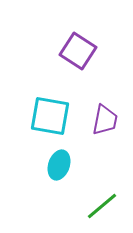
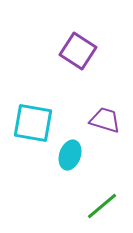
cyan square: moved 17 px left, 7 px down
purple trapezoid: rotated 84 degrees counterclockwise
cyan ellipse: moved 11 px right, 10 px up
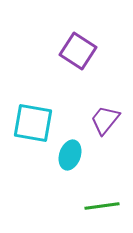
purple trapezoid: rotated 68 degrees counterclockwise
green line: rotated 32 degrees clockwise
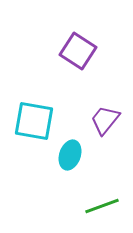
cyan square: moved 1 px right, 2 px up
green line: rotated 12 degrees counterclockwise
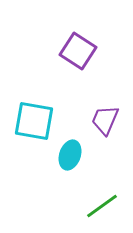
purple trapezoid: rotated 16 degrees counterclockwise
green line: rotated 16 degrees counterclockwise
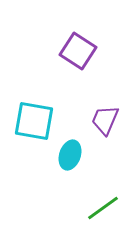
green line: moved 1 px right, 2 px down
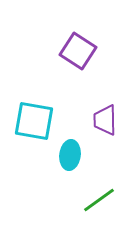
purple trapezoid: rotated 24 degrees counterclockwise
cyan ellipse: rotated 12 degrees counterclockwise
green line: moved 4 px left, 8 px up
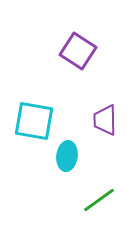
cyan ellipse: moved 3 px left, 1 px down
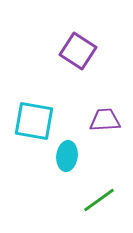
purple trapezoid: rotated 88 degrees clockwise
